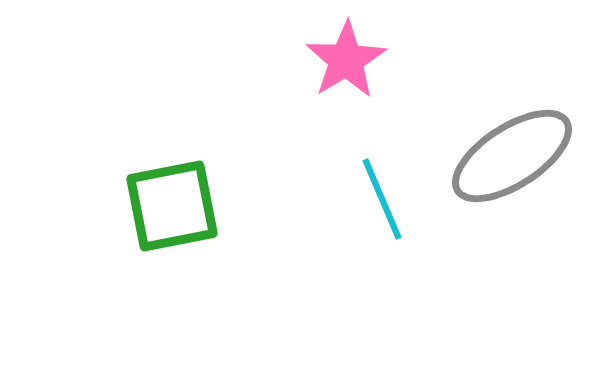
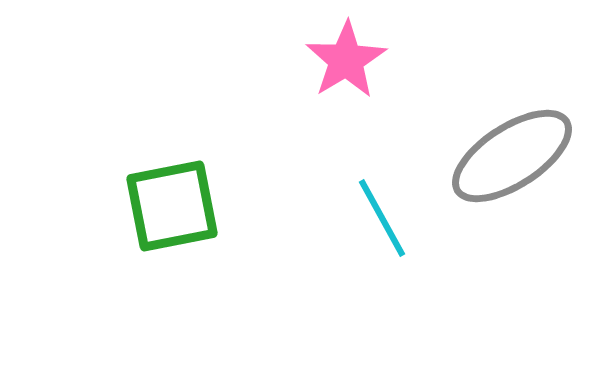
cyan line: moved 19 px down; rotated 6 degrees counterclockwise
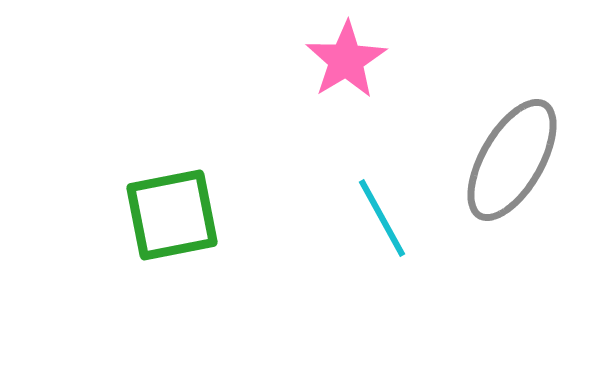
gray ellipse: moved 4 px down; rotated 27 degrees counterclockwise
green square: moved 9 px down
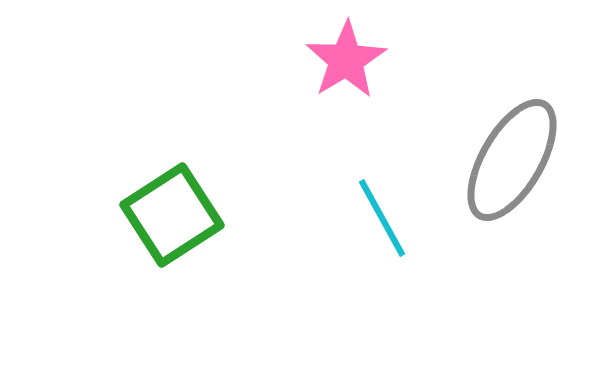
green square: rotated 22 degrees counterclockwise
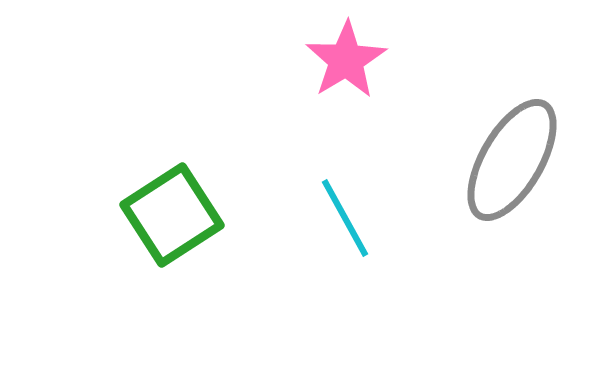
cyan line: moved 37 px left
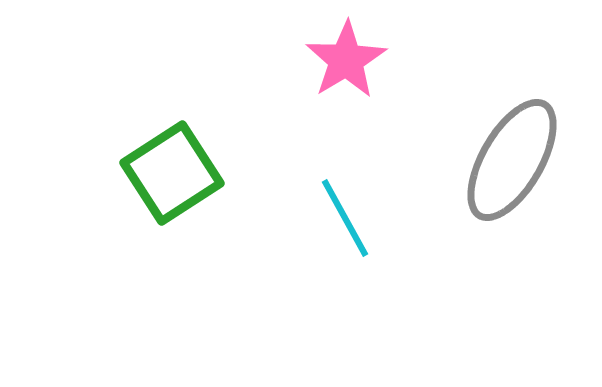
green square: moved 42 px up
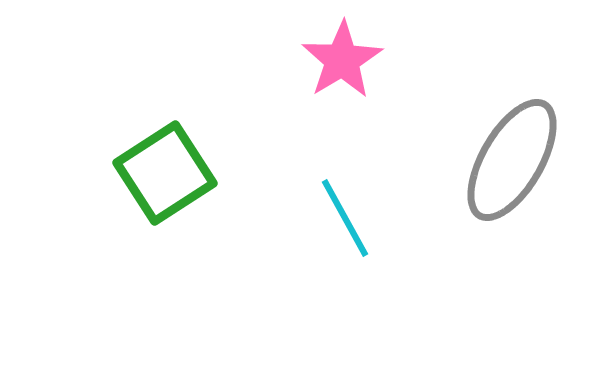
pink star: moved 4 px left
green square: moved 7 px left
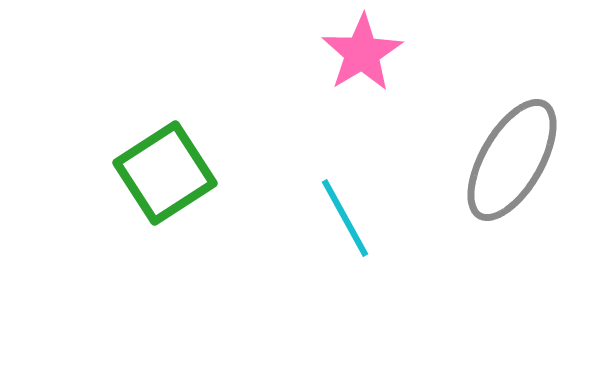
pink star: moved 20 px right, 7 px up
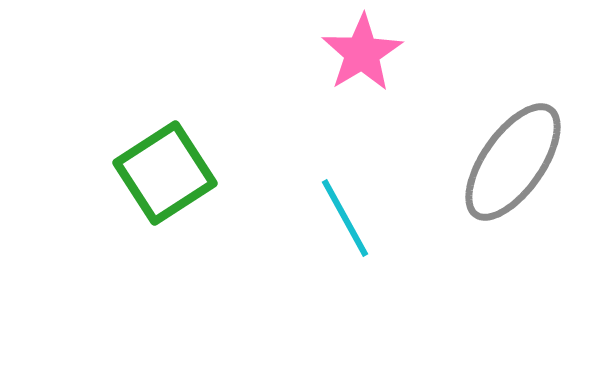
gray ellipse: moved 1 px right, 2 px down; rotated 5 degrees clockwise
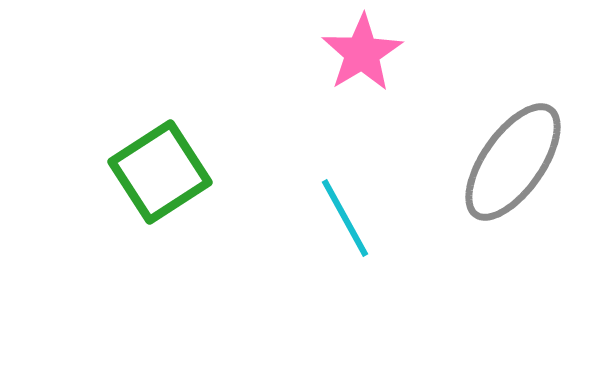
green square: moved 5 px left, 1 px up
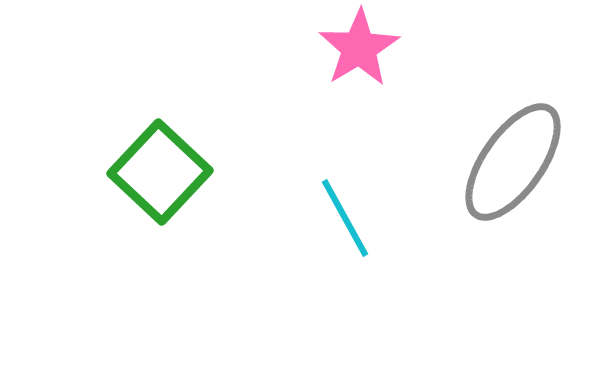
pink star: moved 3 px left, 5 px up
green square: rotated 14 degrees counterclockwise
